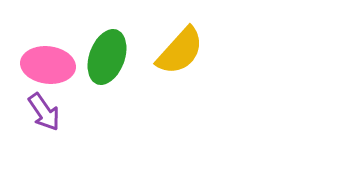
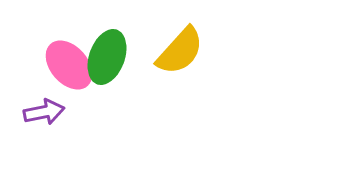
pink ellipse: moved 21 px right; rotated 42 degrees clockwise
purple arrow: rotated 66 degrees counterclockwise
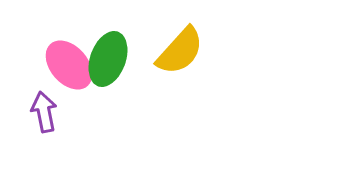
green ellipse: moved 1 px right, 2 px down
purple arrow: rotated 90 degrees counterclockwise
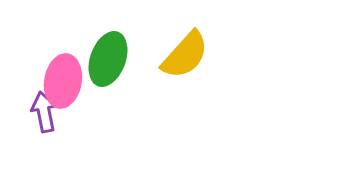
yellow semicircle: moved 5 px right, 4 px down
pink ellipse: moved 6 px left, 16 px down; rotated 51 degrees clockwise
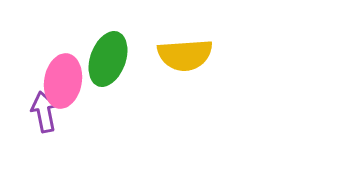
yellow semicircle: rotated 44 degrees clockwise
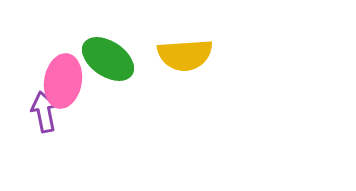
green ellipse: rotated 76 degrees counterclockwise
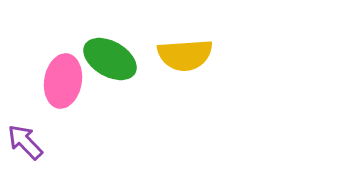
green ellipse: moved 2 px right; rotated 4 degrees counterclockwise
purple arrow: moved 19 px left, 30 px down; rotated 33 degrees counterclockwise
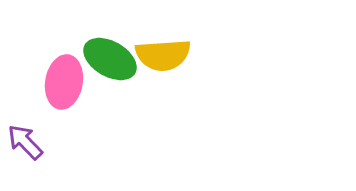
yellow semicircle: moved 22 px left
pink ellipse: moved 1 px right, 1 px down
